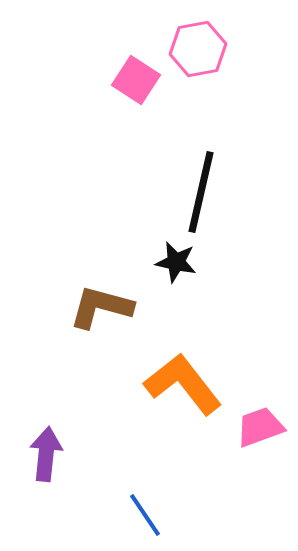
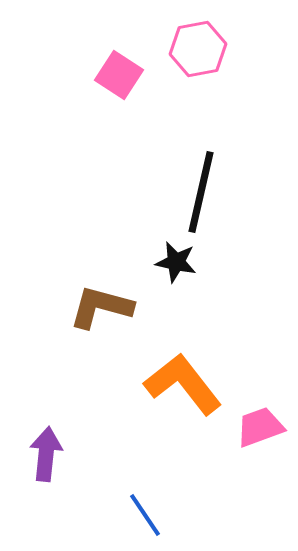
pink square: moved 17 px left, 5 px up
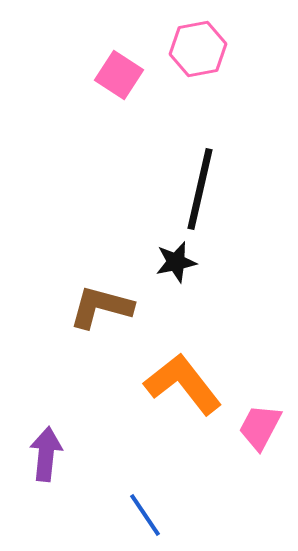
black line: moved 1 px left, 3 px up
black star: rotated 24 degrees counterclockwise
pink trapezoid: rotated 42 degrees counterclockwise
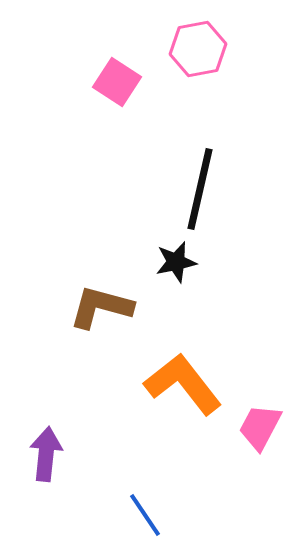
pink square: moved 2 px left, 7 px down
